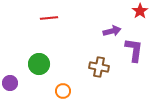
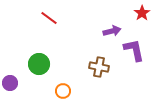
red star: moved 2 px right, 2 px down
red line: rotated 42 degrees clockwise
purple L-shape: rotated 20 degrees counterclockwise
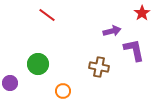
red line: moved 2 px left, 3 px up
green circle: moved 1 px left
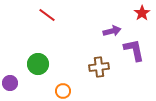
brown cross: rotated 18 degrees counterclockwise
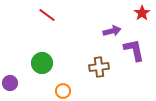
green circle: moved 4 px right, 1 px up
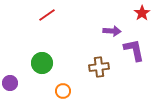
red line: rotated 72 degrees counterclockwise
purple arrow: rotated 18 degrees clockwise
